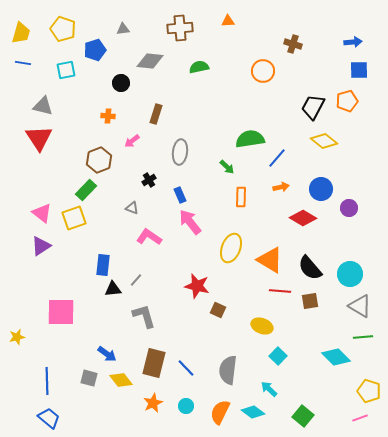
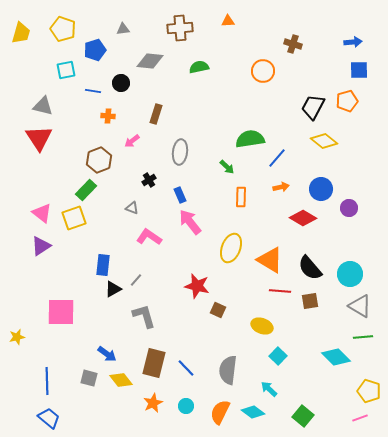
blue line at (23, 63): moved 70 px right, 28 px down
black triangle at (113, 289): rotated 24 degrees counterclockwise
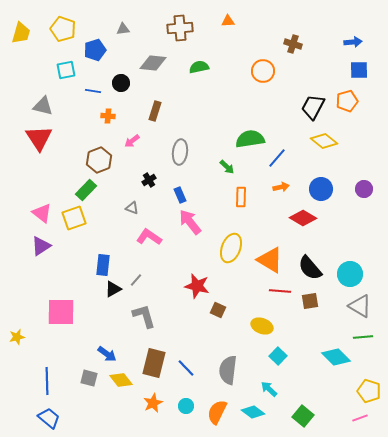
gray diamond at (150, 61): moved 3 px right, 2 px down
brown rectangle at (156, 114): moved 1 px left, 3 px up
purple circle at (349, 208): moved 15 px right, 19 px up
orange semicircle at (220, 412): moved 3 px left
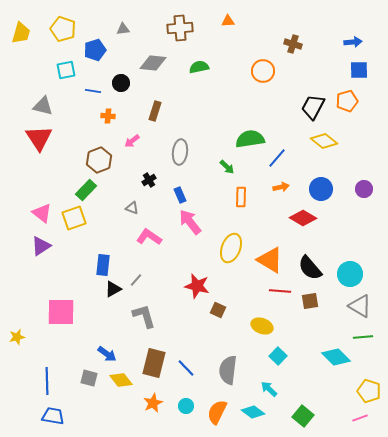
blue trapezoid at (49, 418): moved 4 px right, 2 px up; rotated 30 degrees counterclockwise
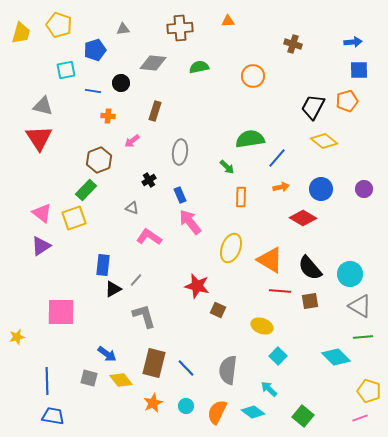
yellow pentagon at (63, 29): moved 4 px left, 4 px up
orange circle at (263, 71): moved 10 px left, 5 px down
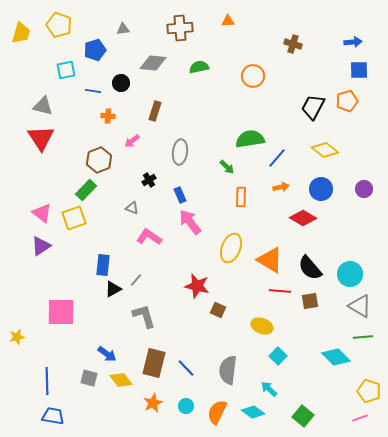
red triangle at (39, 138): moved 2 px right
yellow diamond at (324, 141): moved 1 px right, 9 px down
